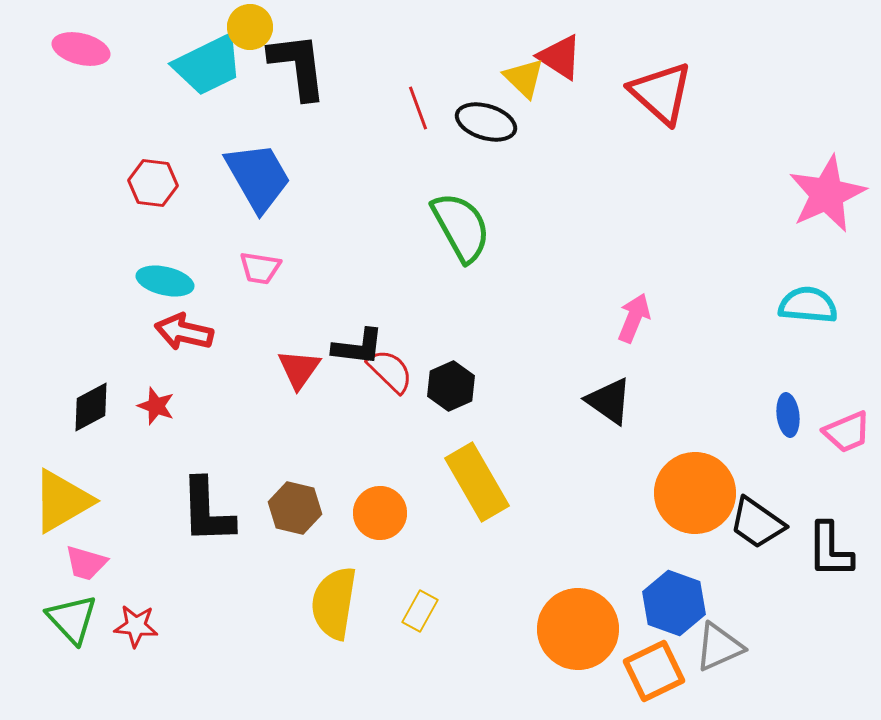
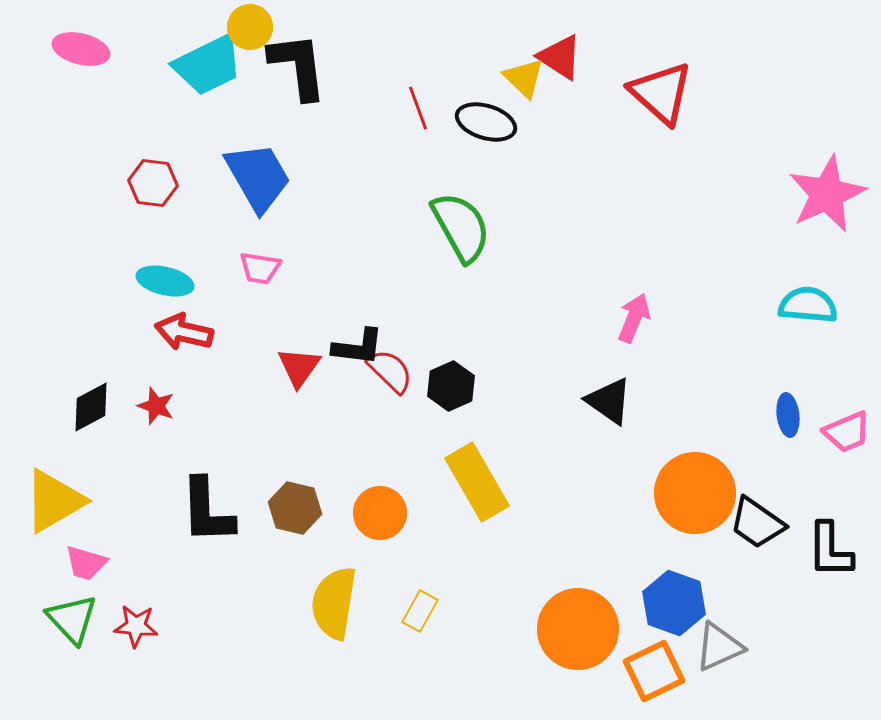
red triangle at (299, 369): moved 2 px up
yellow triangle at (62, 501): moved 8 px left
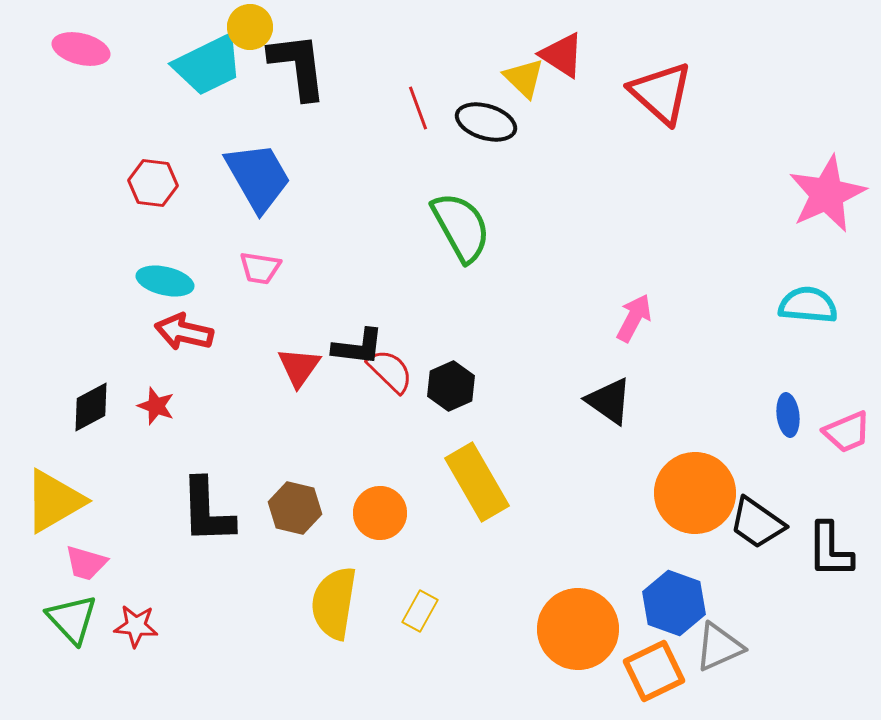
red triangle at (560, 57): moved 2 px right, 2 px up
pink arrow at (634, 318): rotated 6 degrees clockwise
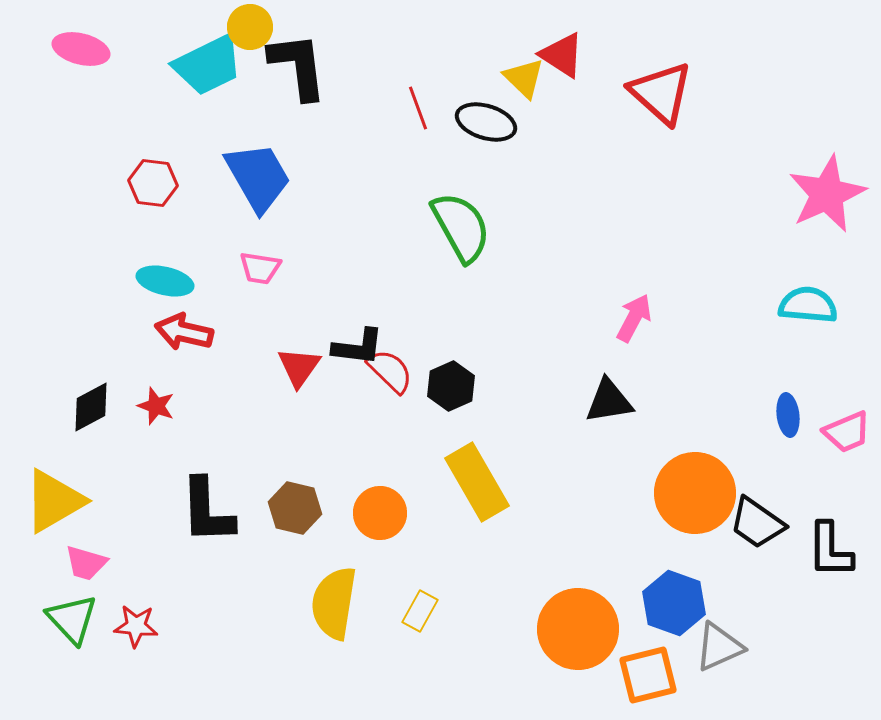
black triangle at (609, 401): rotated 44 degrees counterclockwise
orange square at (654, 671): moved 6 px left, 4 px down; rotated 12 degrees clockwise
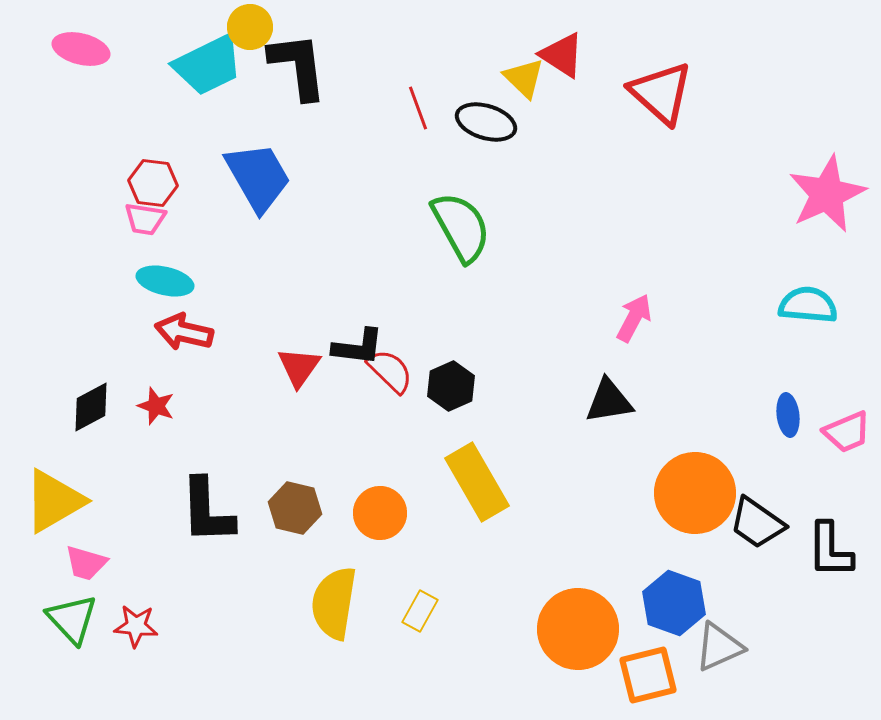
pink trapezoid at (260, 268): moved 115 px left, 49 px up
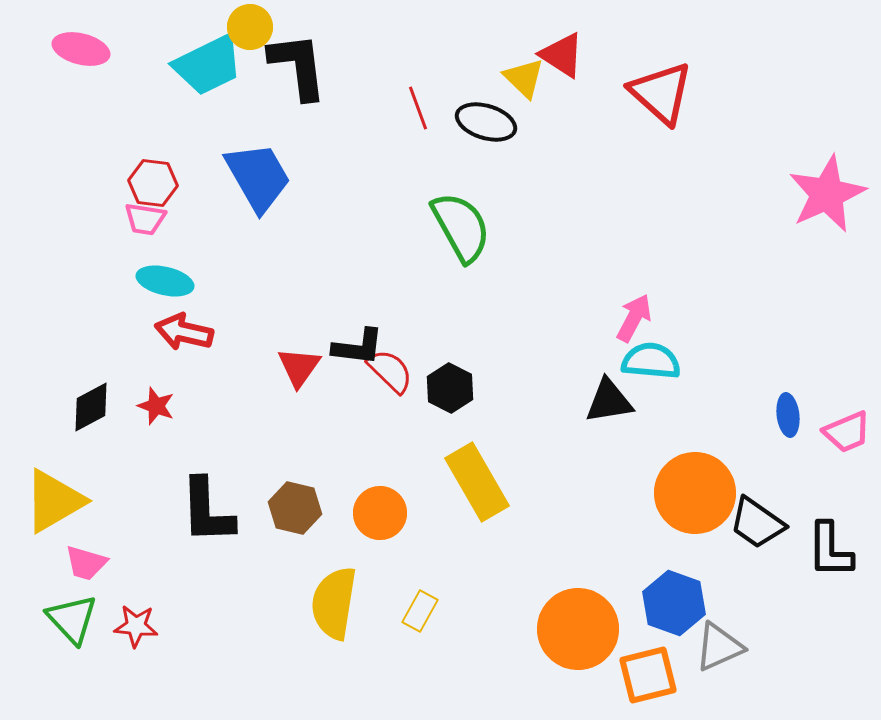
cyan semicircle at (808, 305): moved 157 px left, 56 px down
black hexagon at (451, 386): moved 1 px left, 2 px down; rotated 9 degrees counterclockwise
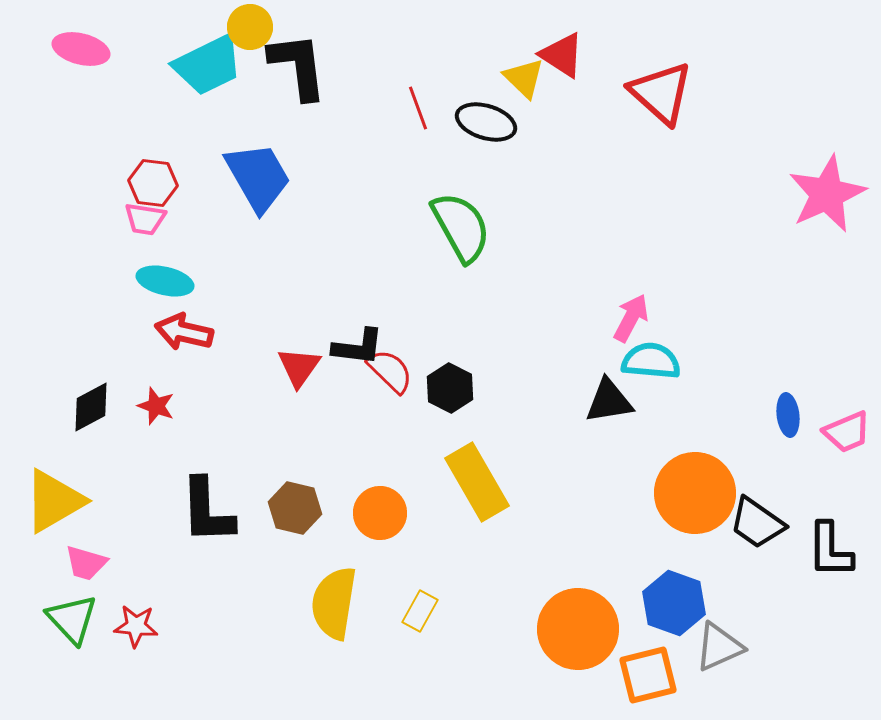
pink arrow at (634, 318): moved 3 px left
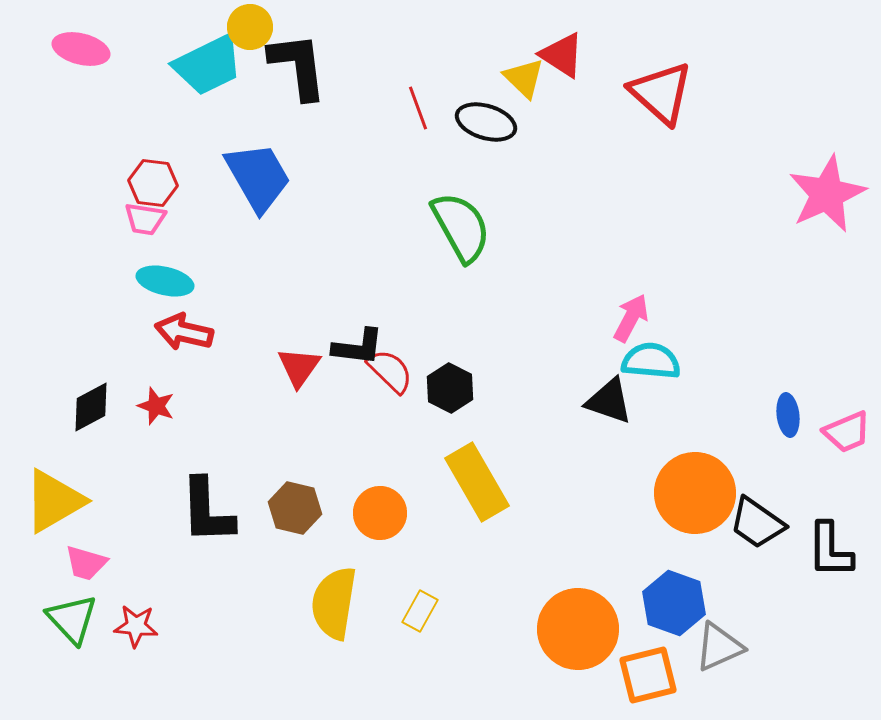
black triangle at (609, 401): rotated 28 degrees clockwise
